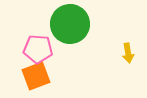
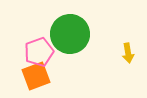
green circle: moved 10 px down
pink pentagon: moved 1 px right, 3 px down; rotated 24 degrees counterclockwise
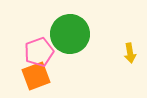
yellow arrow: moved 2 px right
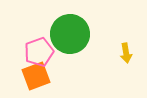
yellow arrow: moved 4 px left
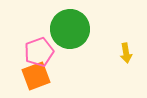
green circle: moved 5 px up
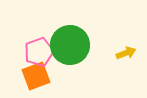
green circle: moved 16 px down
yellow arrow: rotated 102 degrees counterclockwise
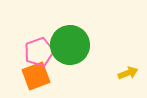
yellow arrow: moved 2 px right, 20 px down
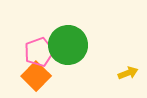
green circle: moved 2 px left
orange square: rotated 24 degrees counterclockwise
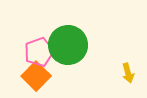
yellow arrow: rotated 96 degrees clockwise
